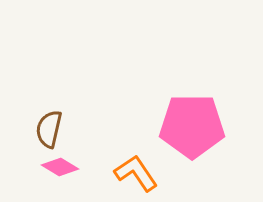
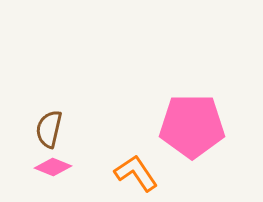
pink diamond: moved 7 px left; rotated 9 degrees counterclockwise
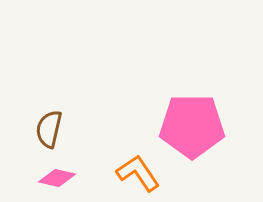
pink diamond: moved 4 px right, 11 px down; rotated 9 degrees counterclockwise
orange L-shape: moved 2 px right
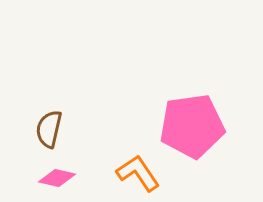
pink pentagon: rotated 8 degrees counterclockwise
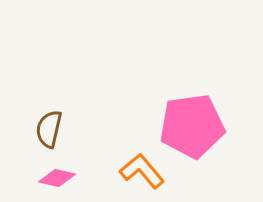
orange L-shape: moved 4 px right, 2 px up; rotated 6 degrees counterclockwise
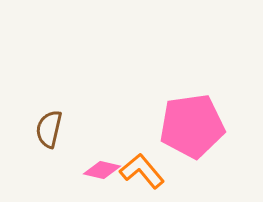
pink diamond: moved 45 px right, 8 px up
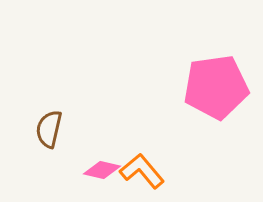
pink pentagon: moved 24 px right, 39 px up
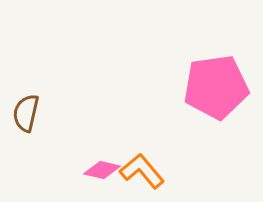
brown semicircle: moved 23 px left, 16 px up
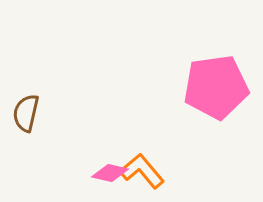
pink diamond: moved 8 px right, 3 px down
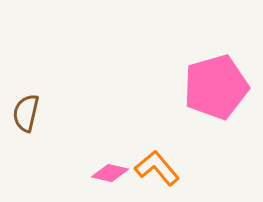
pink pentagon: rotated 8 degrees counterclockwise
orange L-shape: moved 15 px right, 3 px up
